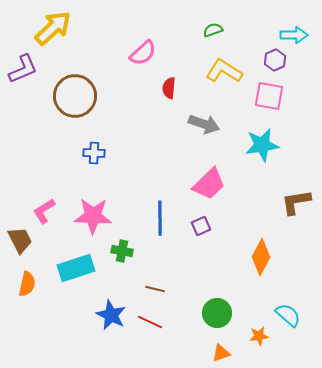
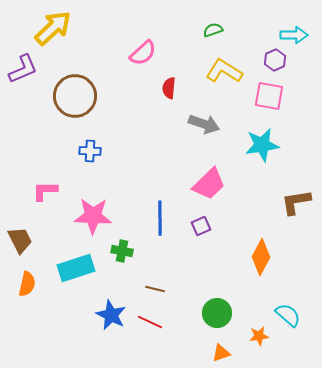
blue cross: moved 4 px left, 2 px up
pink L-shape: moved 1 px right, 20 px up; rotated 32 degrees clockwise
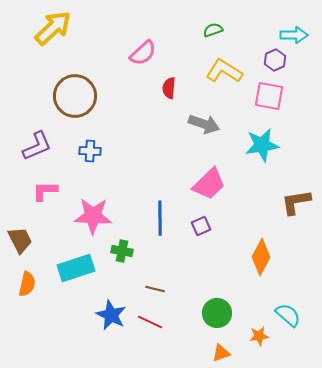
purple L-shape: moved 14 px right, 77 px down
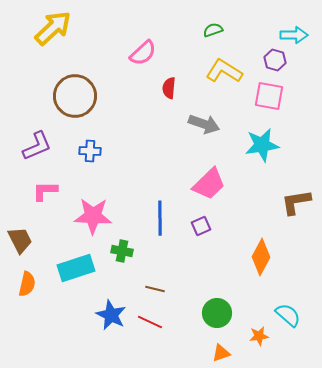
purple hexagon: rotated 20 degrees counterclockwise
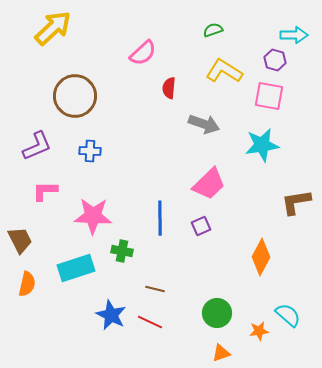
orange star: moved 5 px up
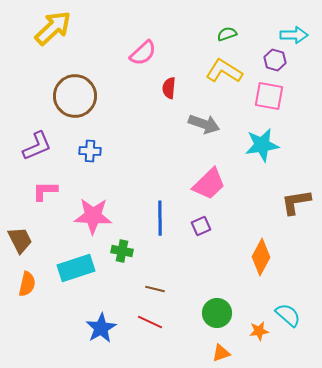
green semicircle: moved 14 px right, 4 px down
blue star: moved 10 px left, 13 px down; rotated 16 degrees clockwise
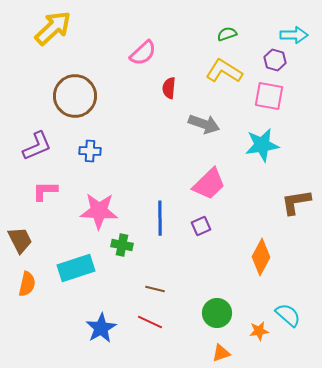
pink star: moved 6 px right, 5 px up
green cross: moved 6 px up
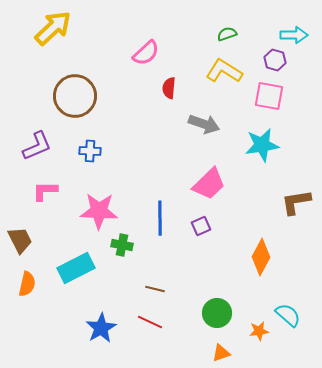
pink semicircle: moved 3 px right
cyan rectangle: rotated 9 degrees counterclockwise
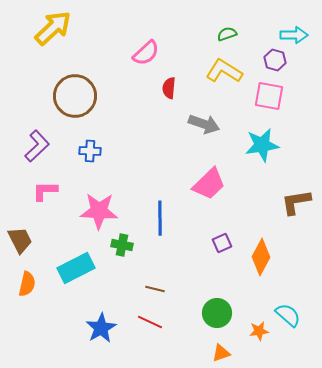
purple L-shape: rotated 20 degrees counterclockwise
purple square: moved 21 px right, 17 px down
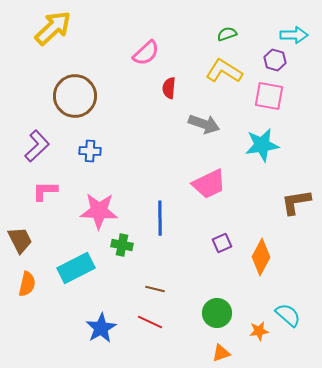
pink trapezoid: rotated 18 degrees clockwise
